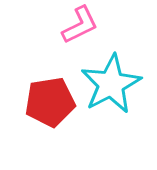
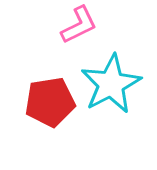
pink L-shape: moved 1 px left
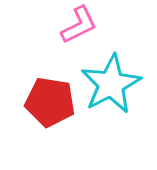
red pentagon: rotated 18 degrees clockwise
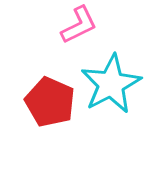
red pentagon: rotated 15 degrees clockwise
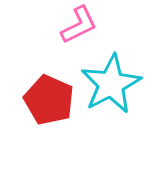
red pentagon: moved 1 px left, 2 px up
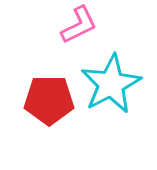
red pentagon: rotated 24 degrees counterclockwise
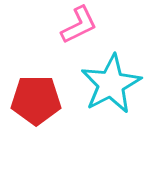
red pentagon: moved 13 px left
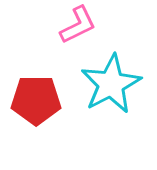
pink L-shape: moved 1 px left
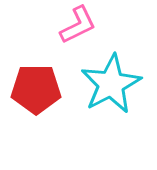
red pentagon: moved 11 px up
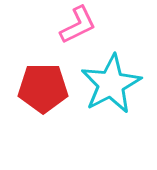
red pentagon: moved 7 px right, 1 px up
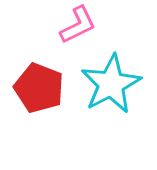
red pentagon: moved 4 px left; rotated 21 degrees clockwise
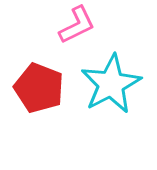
pink L-shape: moved 1 px left
